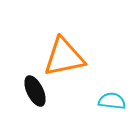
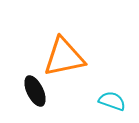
cyan semicircle: rotated 12 degrees clockwise
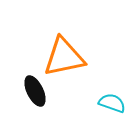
cyan semicircle: moved 2 px down
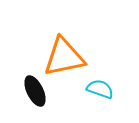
cyan semicircle: moved 12 px left, 14 px up
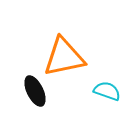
cyan semicircle: moved 7 px right, 2 px down
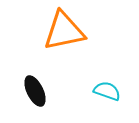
orange triangle: moved 26 px up
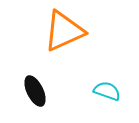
orange triangle: rotated 12 degrees counterclockwise
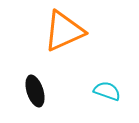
black ellipse: rotated 8 degrees clockwise
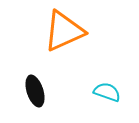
cyan semicircle: moved 1 px down
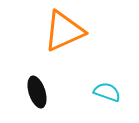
black ellipse: moved 2 px right, 1 px down
